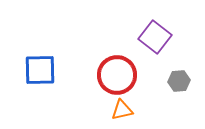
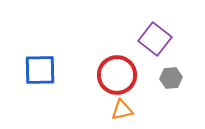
purple square: moved 2 px down
gray hexagon: moved 8 px left, 3 px up
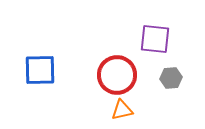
purple square: rotated 32 degrees counterclockwise
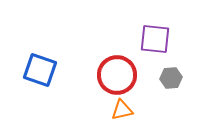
blue square: rotated 20 degrees clockwise
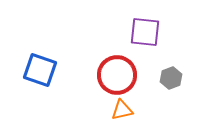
purple square: moved 10 px left, 7 px up
gray hexagon: rotated 15 degrees counterclockwise
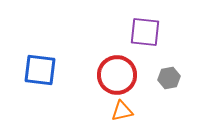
blue square: rotated 12 degrees counterclockwise
gray hexagon: moved 2 px left; rotated 10 degrees clockwise
orange triangle: moved 1 px down
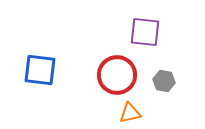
gray hexagon: moved 5 px left, 3 px down; rotated 20 degrees clockwise
orange triangle: moved 8 px right, 2 px down
